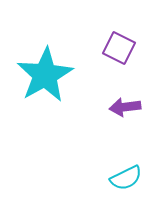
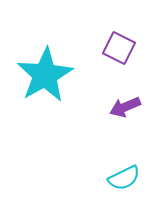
purple arrow: rotated 16 degrees counterclockwise
cyan semicircle: moved 2 px left
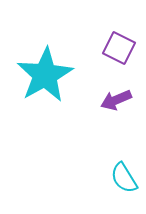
purple arrow: moved 9 px left, 7 px up
cyan semicircle: rotated 84 degrees clockwise
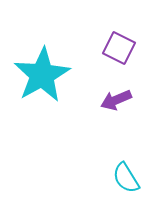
cyan star: moved 3 px left
cyan semicircle: moved 2 px right
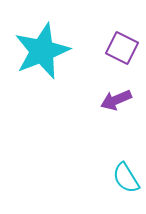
purple square: moved 3 px right
cyan star: moved 24 px up; rotated 8 degrees clockwise
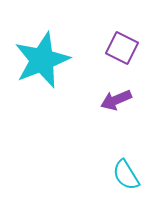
cyan star: moved 9 px down
cyan semicircle: moved 3 px up
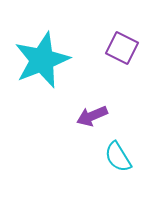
purple arrow: moved 24 px left, 16 px down
cyan semicircle: moved 8 px left, 18 px up
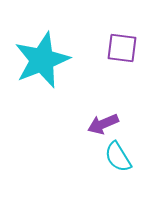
purple square: rotated 20 degrees counterclockwise
purple arrow: moved 11 px right, 8 px down
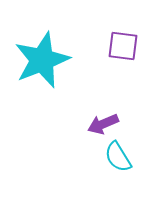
purple square: moved 1 px right, 2 px up
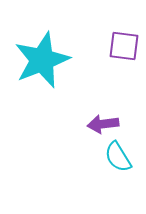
purple square: moved 1 px right
purple arrow: rotated 16 degrees clockwise
